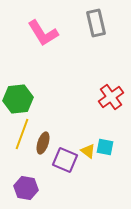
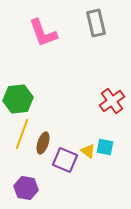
pink L-shape: rotated 12 degrees clockwise
red cross: moved 1 px right, 4 px down
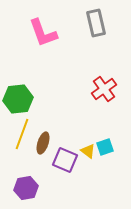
red cross: moved 8 px left, 12 px up
cyan square: rotated 30 degrees counterclockwise
purple hexagon: rotated 20 degrees counterclockwise
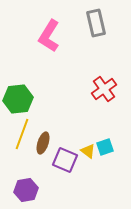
pink L-shape: moved 6 px right, 3 px down; rotated 52 degrees clockwise
purple hexagon: moved 2 px down
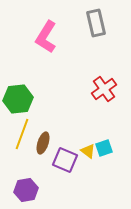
pink L-shape: moved 3 px left, 1 px down
cyan square: moved 1 px left, 1 px down
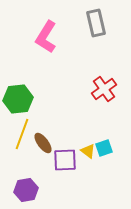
brown ellipse: rotated 55 degrees counterclockwise
purple square: rotated 25 degrees counterclockwise
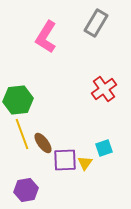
gray rectangle: rotated 44 degrees clockwise
green hexagon: moved 1 px down
yellow line: rotated 40 degrees counterclockwise
yellow triangle: moved 3 px left, 12 px down; rotated 28 degrees clockwise
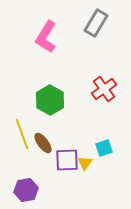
green hexagon: moved 32 px right; rotated 24 degrees counterclockwise
purple square: moved 2 px right
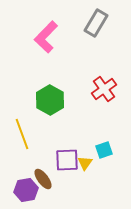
pink L-shape: rotated 12 degrees clockwise
brown ellipse: moved 36 px down
cyan square: moved 2 px down
